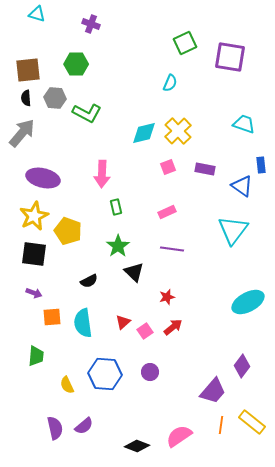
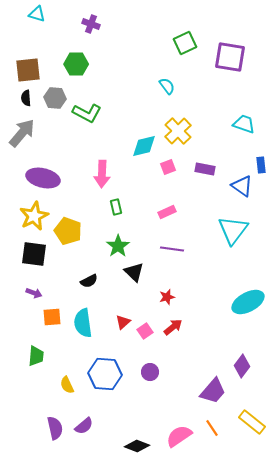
cyan semicircle at (170, 83): moved 3 px left, 3 px down; rotated 60 degrees counterclockwise
cyan diamond at (144, 133): moved 13 px down
orange line at (221, 425): moved 9 px left, 3 px down; rotated 42 degrees counterclockwise
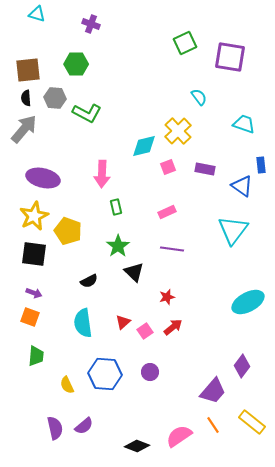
cyan semicircle at (167, 86): moved 32 px right, 11 px down
gray arrow at (22, 133): moved 2 px right, 4 px up
orange square at (52, 317): moved 22 px left; rotated 24 degrees clockwise
orange line at (212, 428): moved 1 px right, 3 px up
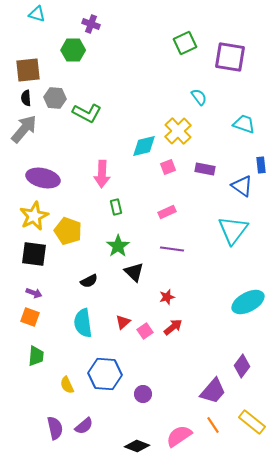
green hexagon at (76, 64): moved 3 px left, 14 px up
purple circle at (150, 372): moved 7 px left, 22 px down
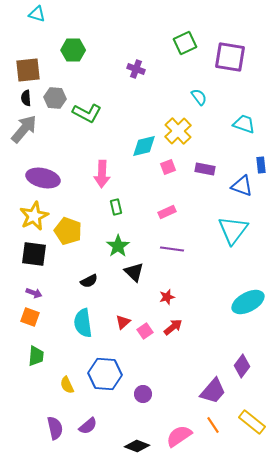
purple cross at (91, 24): moved 45 px right, 45 px down
blue triangle at (242, 186): rotated 15 degrees counterclockwise
purple semicircle at (84, 426): moved 4 px right
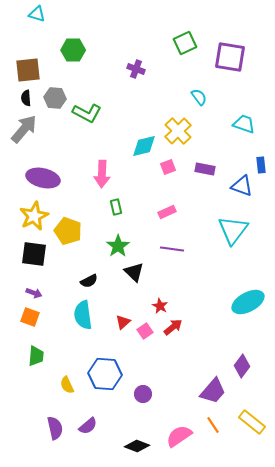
red star at (167, 297): moved 7 px left, 9 px down; rotated 28 degrees counterclockwise
cyan semicircle at (83, 323): moved 8 px up
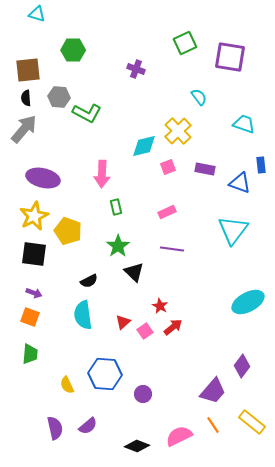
gray hexagon at (55, 98): moved 4 px right, 1 px up
blue triangle at (242, 186): moved 2 px left, 3 px up
green trapezoid at (36, 356): moved 6 px left, 2 px up
pink semicircle at (179, 436): rotated 8 degrees clockwise
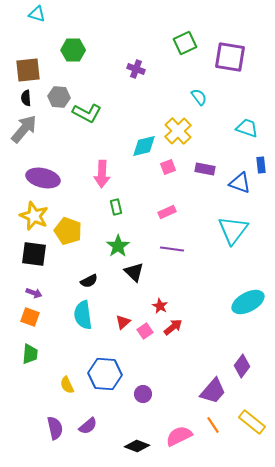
cyan trapezoid at (244, 124): moved 3 px right, 4 px down
yellow star at (34, 216): rotated 24 degrees counterclockwise
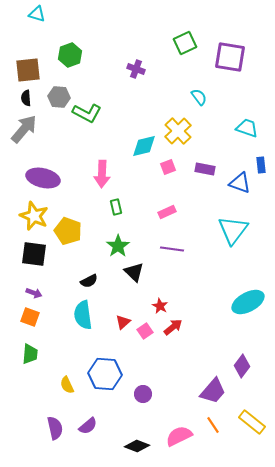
green hexagon at (73, 50): moved 3 px left, 5 px down; rotated 20 degrees counterclockwise
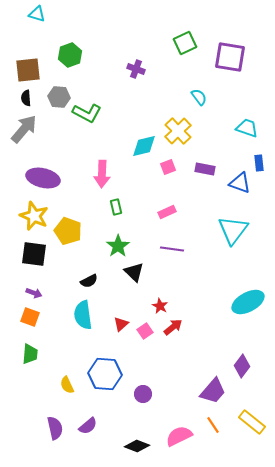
blue rectangle at (261, 165): moved 2 px left, 2 px up
red triangle at (123, 322): moved 2 px left, 2 px down
